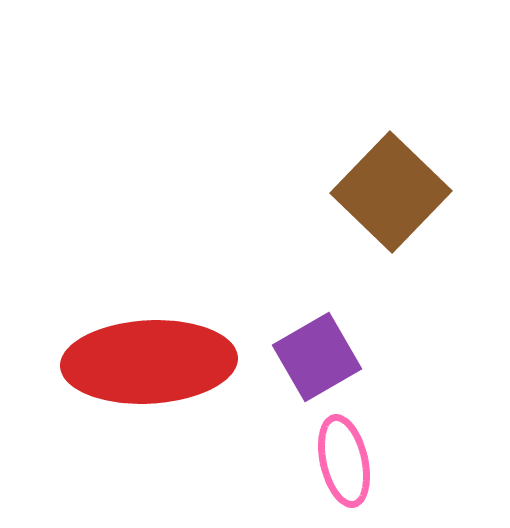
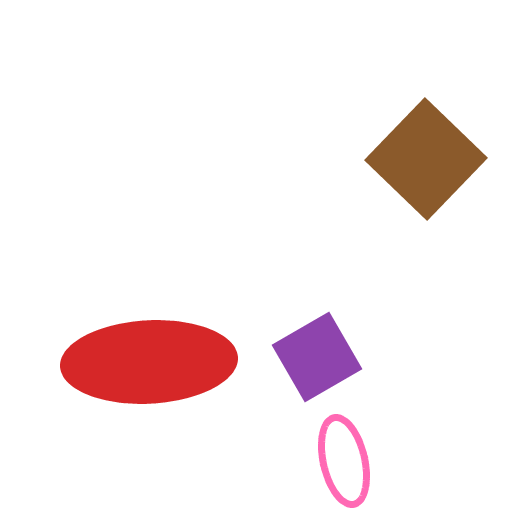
brown square: moved 35 px right, 33 px up
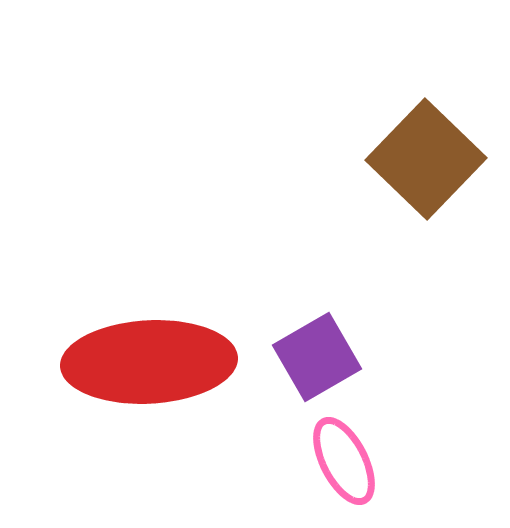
pink ellipse: rotated 14 degrees counterclockwise
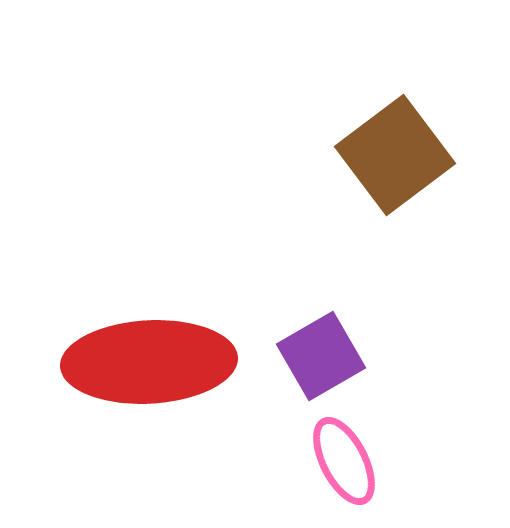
brown square: moved 31 px left, 4 px up; rotated 9 degrees clockwise
purple square: moved 4 px right, 1 px up
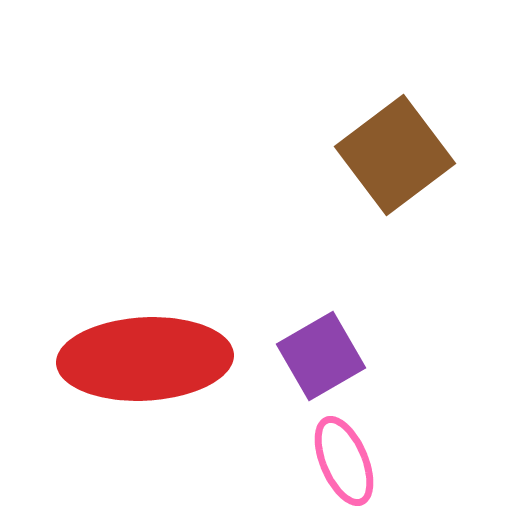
red ellipse: moved 4 px left, 3 px up
pink ellipse: rotated 4 degrees clockwise
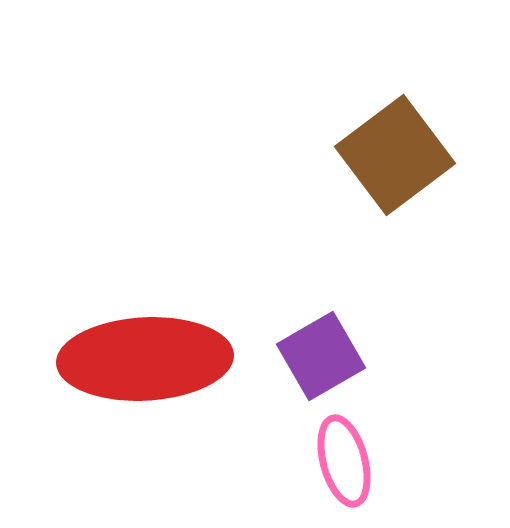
pink ellipse: rotated 8 degrees clockwise
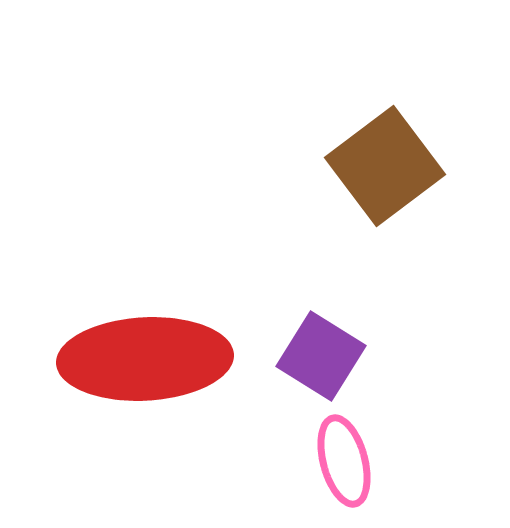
brown square: moved 10 px left, 11 px down
purple square: rotated 28 degrees counterclockwise
